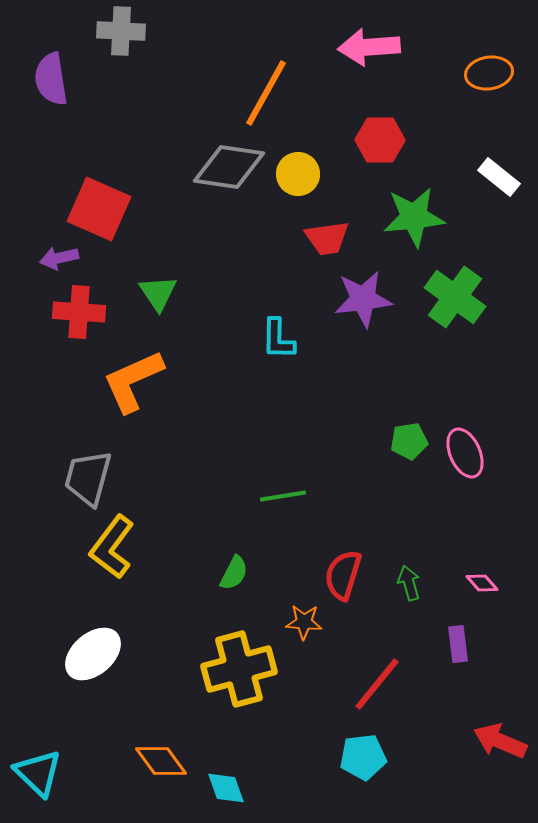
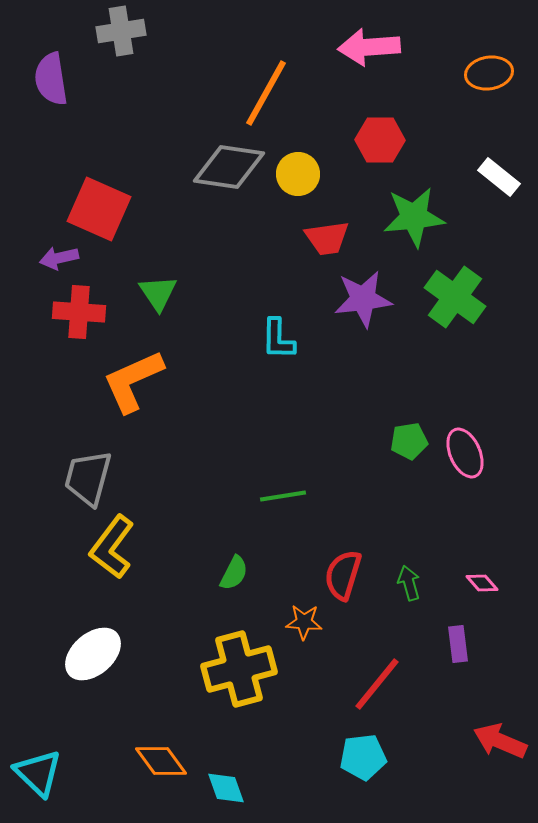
gray cross: rotated 12 degrees counterclockwise
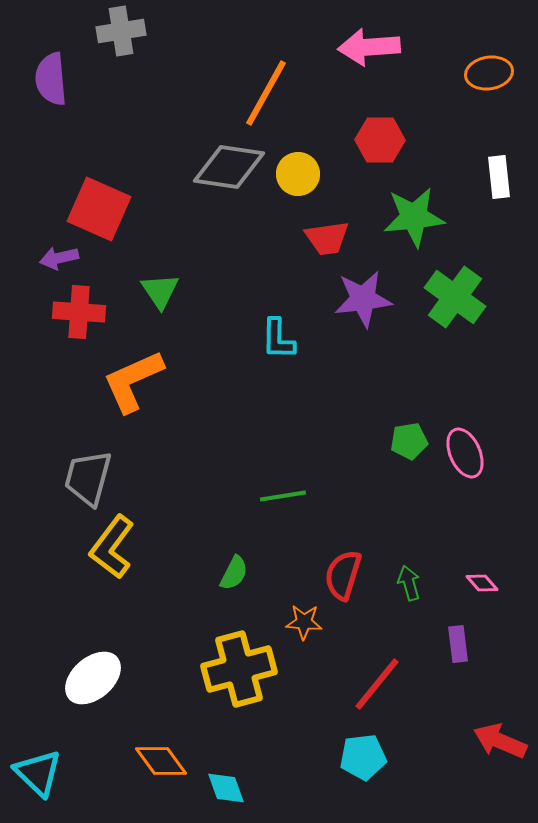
purple semicircle: rotated 4 degrees clockwise
white rectangle: rotated 45 degrees clockwise
green triangle: moved 2 px right, 2 px up
white ellipse: moved 24 px down
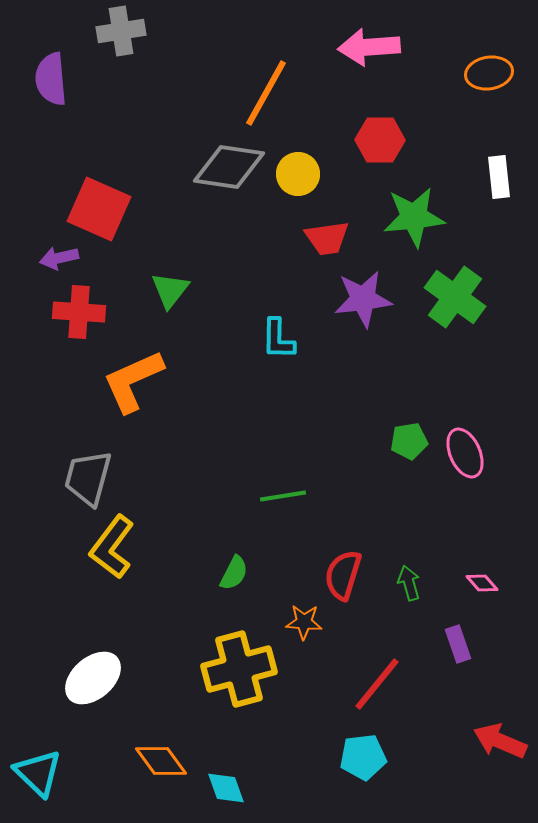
green triangle: moved 10 px right, 1 px up; rotated 12 degrees clockwise
purple rectangle: rotated 12 degrees counterclockwise
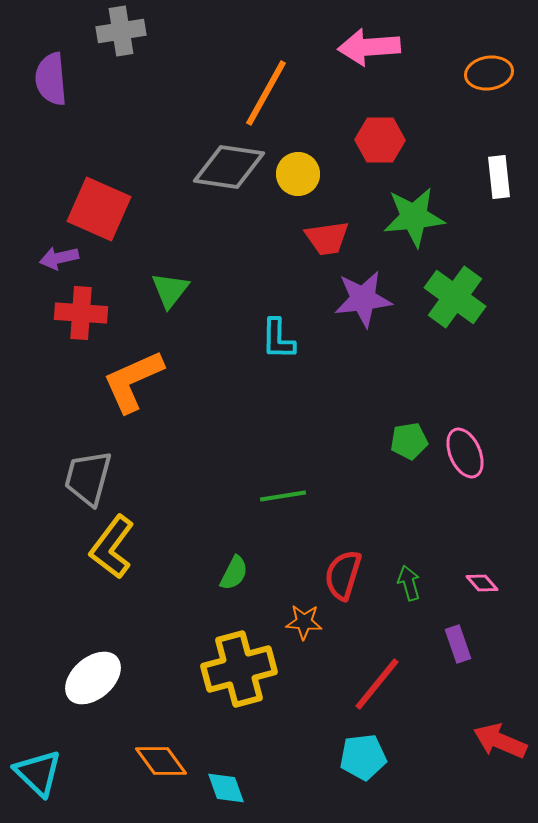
red cross: moved 2 px right, 1 px down
